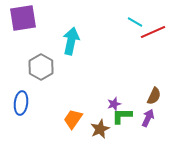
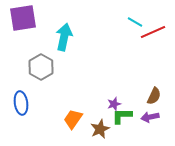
cyan arrow: moved 7 px left, 4 px up
blue ellipse: rotated 15 degrees counterclockwise
purple arrow: moved 2 px right, 1 px up; rotated 126 degrees counterclockwise
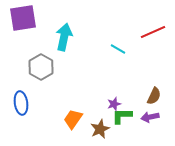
cyan line: moved 17 px left, 27 px down
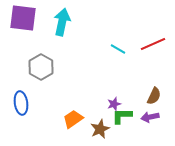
purple square: rotated 16 degrees clockwise
red line: moved 12 px down
cyan arrow: moved 2 px left, 15 px up
orange trapezoid: rotated 20 degrees clockwise
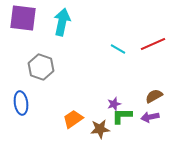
gray hexagon: rotated 10 degrees counterclockwise
brown semicircle: rotated 144 degrees counterclockwise
brown star: rotated 18 degrees clockwise
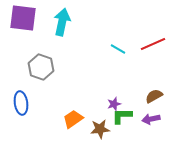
purple arrow: moved 1 px right, 2 px down
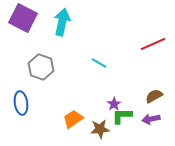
purple square: rotated 20 degrees clockwise
cyan line: moved 19 px left, 14 px down
purple star: rotated 16 degrees counterclockwise
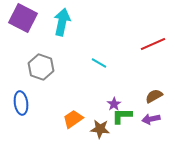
brown star: rotated 12 degrees clockwise
